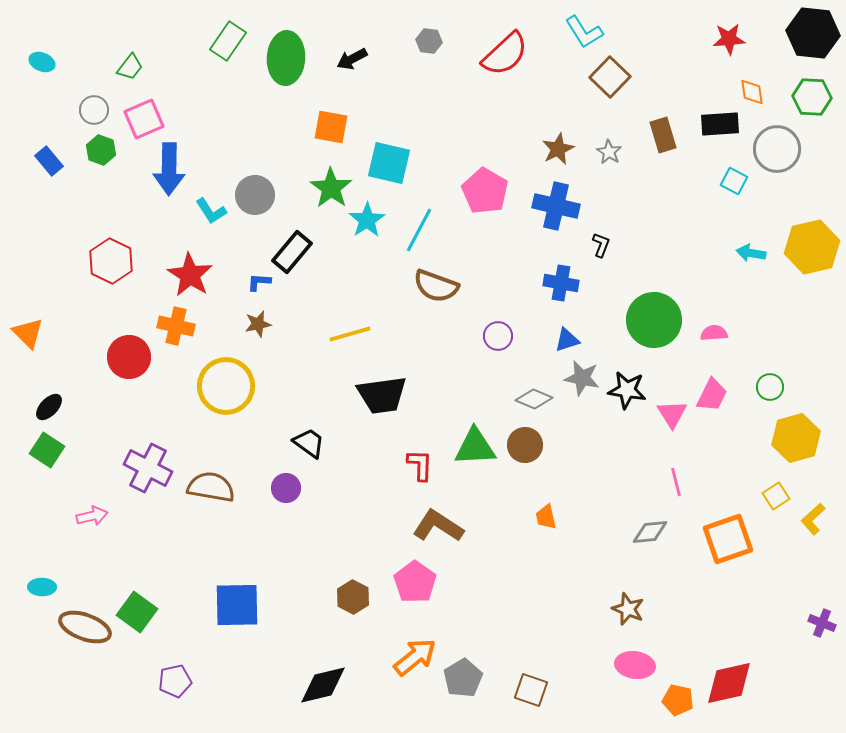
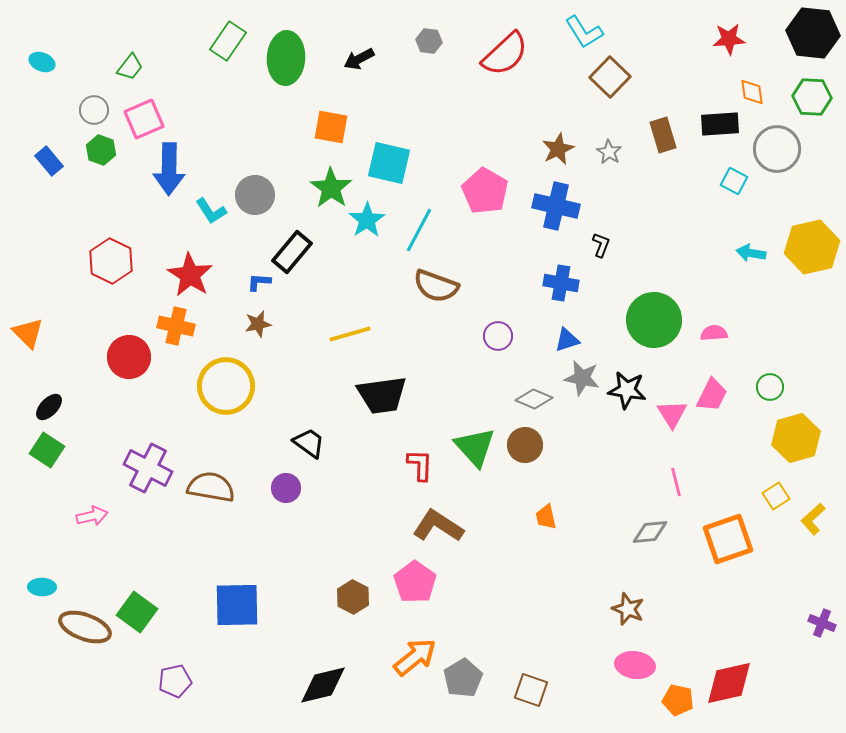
black arrow at (352, 59): moved 7 px right
green triangle at (475, 447): rotated 51 degrees clockwise
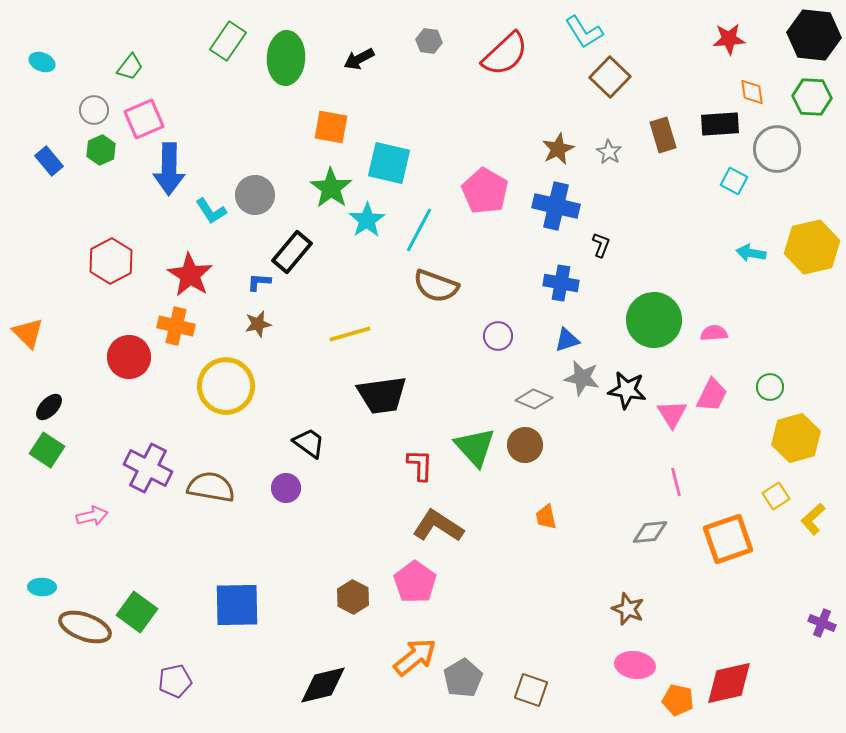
black hexagon at (813, 33): moved 1 px right, 2 px down
green hexagon at (101, 150): rotated 16 degrees clockwise
red hexagon at (111, 261): rotated 6 degrees clockwise
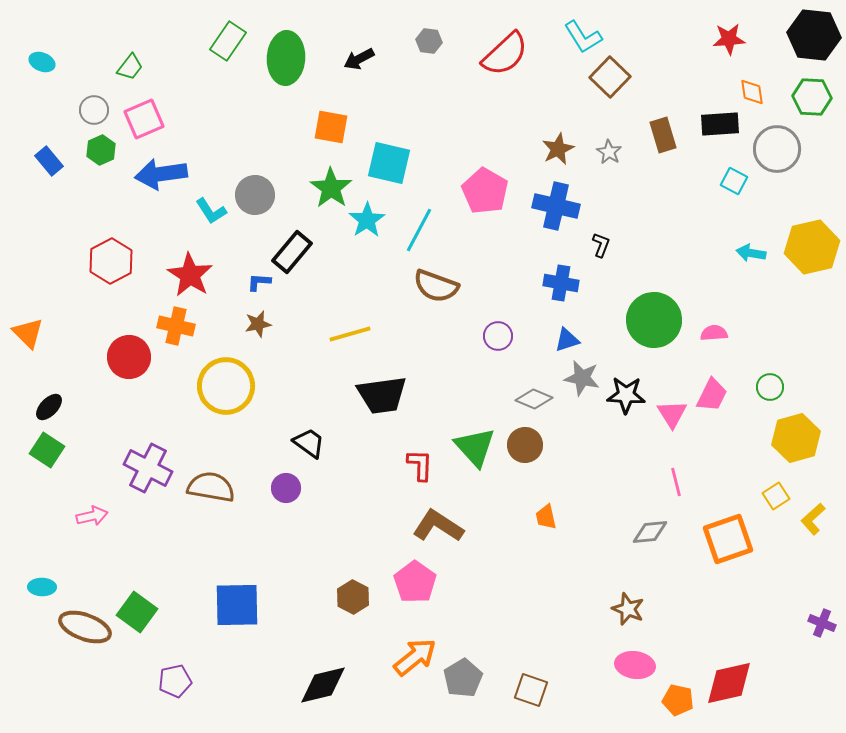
cyan L-shape at (584, 32): moved 1 px left, 5 px down
blue arrow at (169, 169): moved 8 px left, 5 px down; rotated 81 degrees clockwise
black star at (627, 390): moved 1 px left, 5 px down; rotated 6 degrees counterclockwise
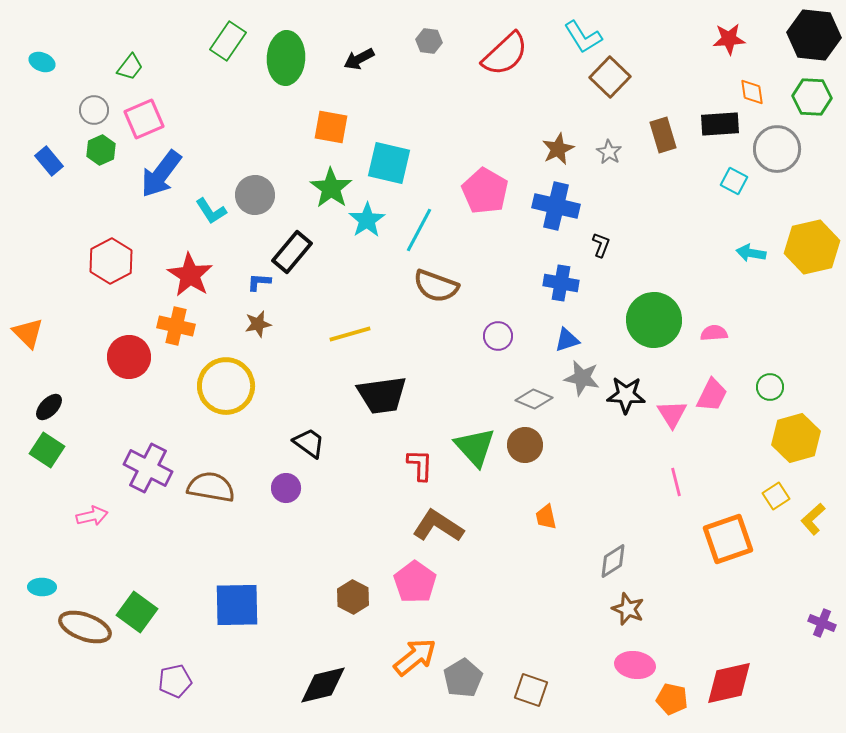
blue arrow at (161, 174): rotated 45 degrees counterclockwise
gray diamond at (650, 532): moved 37 px left, 29 px down; rotated 27 degrees counterclockwise
orange pentagon at (678, 700): moved 6 px left, 1 px up
